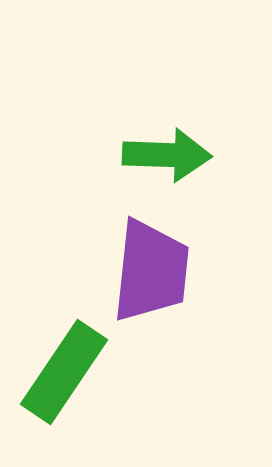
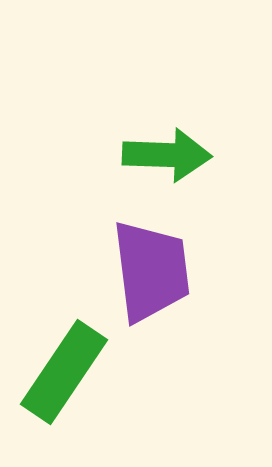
purple trapezoid: rotated 13 degrees counterclockwise
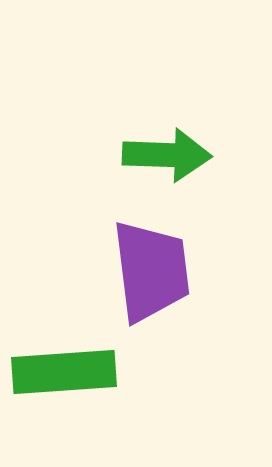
green rectangle: rotated 52 degrees clockwise
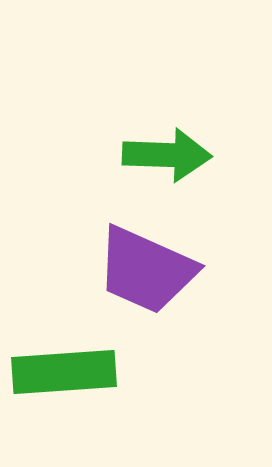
purple trapezoid: moved 5 px left, 1 px up; rotated 121 degrees clockwise
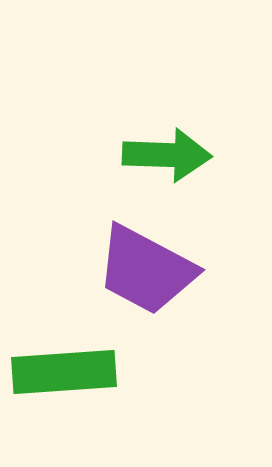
purple trapezoid: rotated 4 degrees clockwise
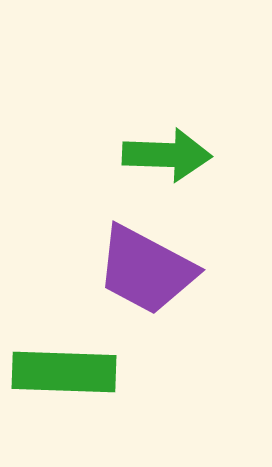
green rectangle: rotated 6 degrees clockwise
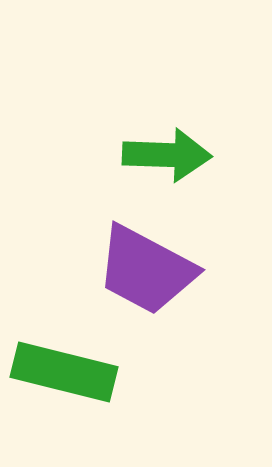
green rectangle: rotated 12 degrees clockwise
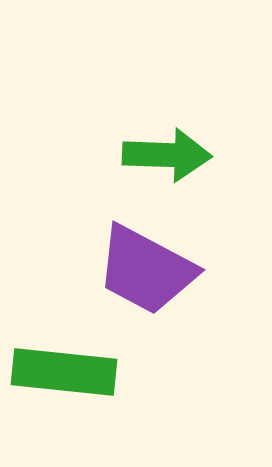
green rectangle: rotated 8 degrees counterclockwise
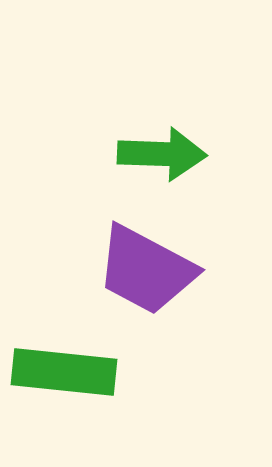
green arrow: moved 5 px left, 1 px up
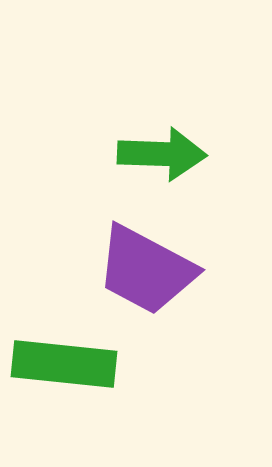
green rectangle: moved 8 px up
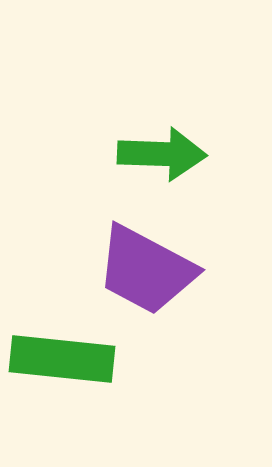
green rectangle: moved 2 px left, 5 px up
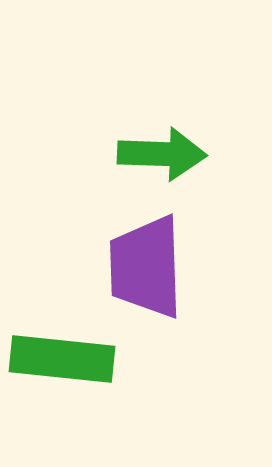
purple trapezoid: moved 3 px up; rotated 60 degrees clockwise
